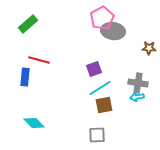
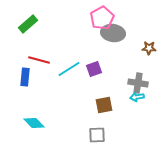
gray ellipse: moved 2 px down
cyan line: moved 31 px left, 19 px up
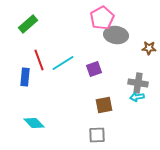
gray ellipse: moved 3 px right, 2 px down
red line: rotated 55 degrees clockwise
cyan line: moved 6 px left, 6 px up
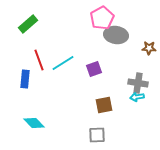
blue rectangle: moved 2 px down
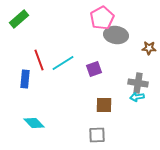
green rectangle: moved 9 px left, 5 px up
brown square: rotated 12 degrees clockwise
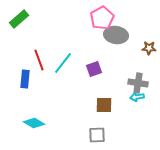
cyan line: rotated 20 degrees counterclockwise
cyan diamond: rotated 15 degrees counterclockwise
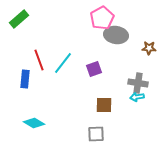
gray square: moved 1 px left, 1 px up
